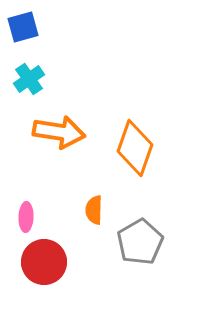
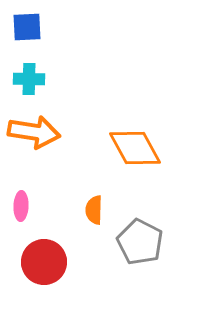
blue square: moved 4 px right; rotated 12 degrees clockwise
cyan cross: rotated 36 degrees clockwise
orange arrow: moved 25 px left
orange diamond: rotated 48 degrees counterclockwise
pink ellipse: moved 5 px left, 11 px up
gray pentagon: rotated 15 degrees counterclockwise
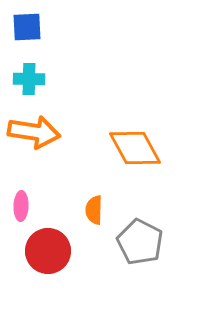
red circle: moved 4 px right, 11 px up
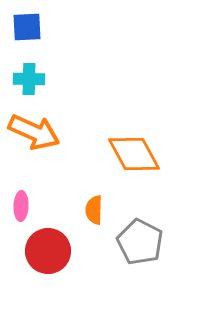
orange arrow: rotated 15 degrees clockwise
orange diamond: moved 1 px left, 6 px down
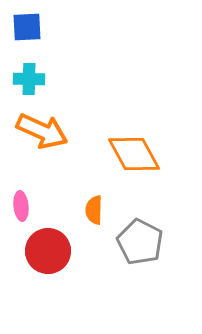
orange arrow: moved 8 px right, 1 px up
pink ellipse: rotated 8 degrees counterclockwise
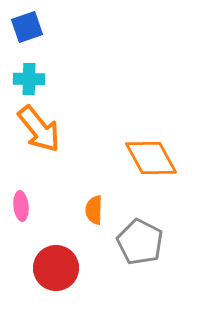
blue square: rotated 16 degrees counterclockwise
orange arrow: moved 3 px left, 2 px up; rotated 27 degrees clockwise
orange diamond: moved 17 px right, 4 px down
red circle: moved 8 px right, 17 px down
